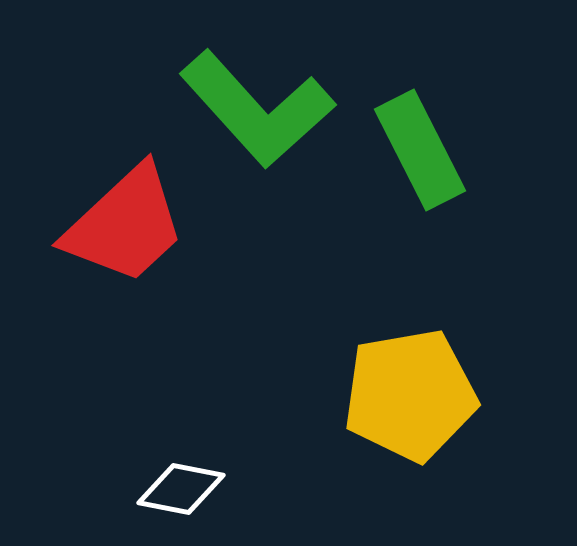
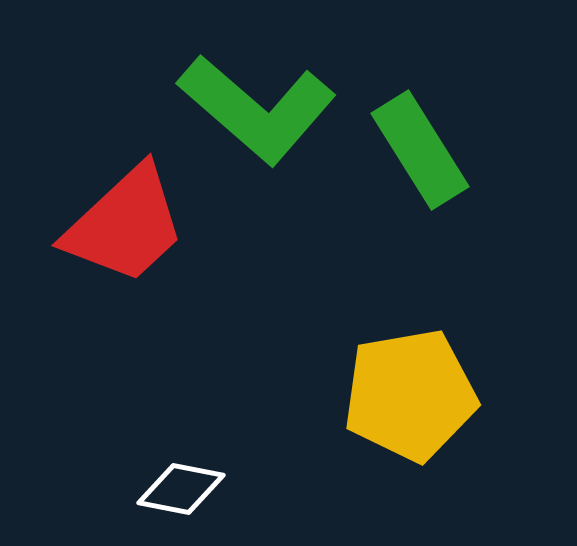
green L-shape: rotated 7 degrees counterclockwise
green rectangle: rotated 5 degrees counterclockwise
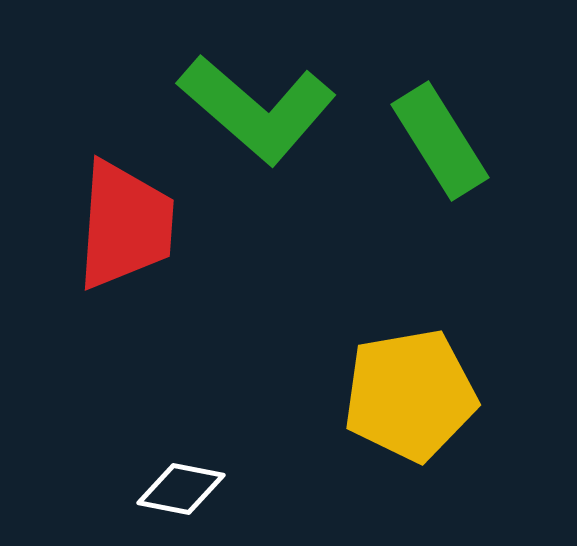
green rectangle: moved 20 px right, 9 px up
red trapezoid: rotated 43 degrees counterclockwise
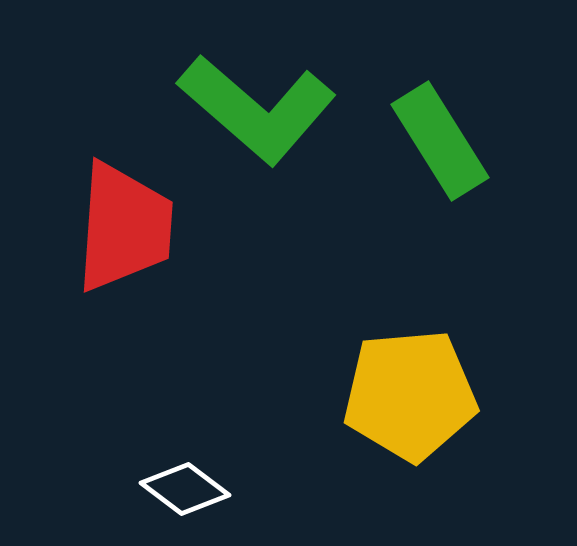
red trapezoid: moved 1 px left, 2 px down
yellow pentagon: rotated 5 degrees clockwise
white diamond: moved 4 px right; rotated 26 degrees clockwise
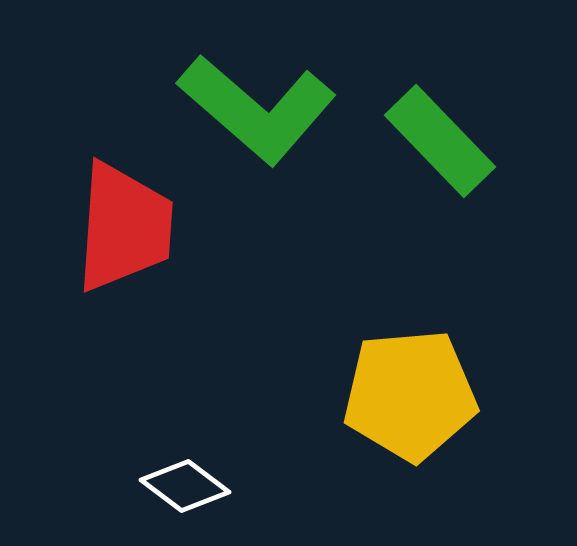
green rectangle: rotated 12 degrees counterclockwise
white diamond: moved 3 px up
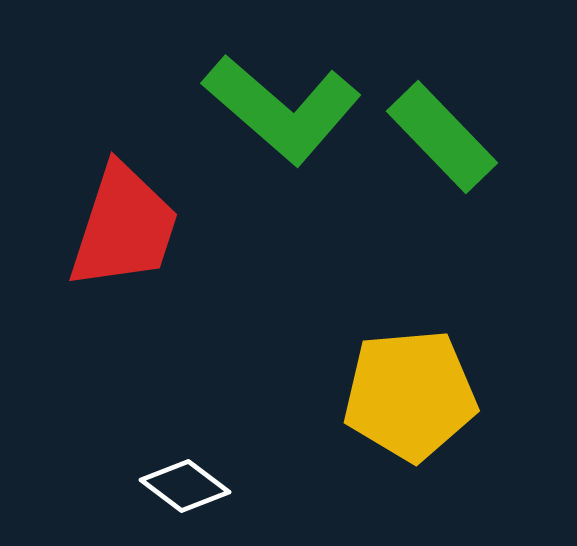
green L-shape: moved 25 px right
green rectangle: moved 2 px right, 4 px up
red trapezoid: rotated 14 degrees clockwise
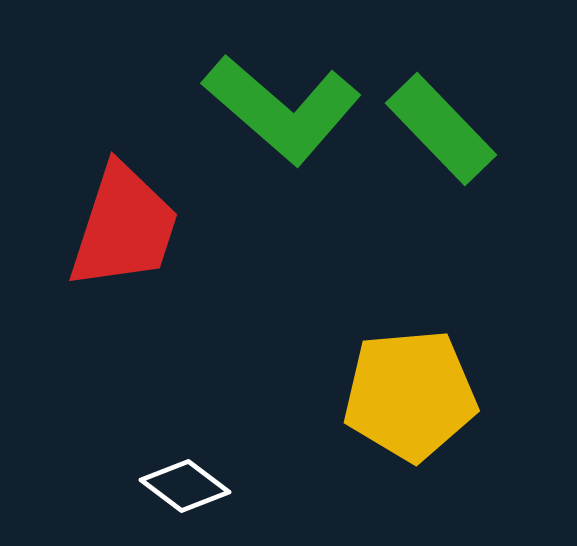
green rectangle: moved 1 px left, 8 px up
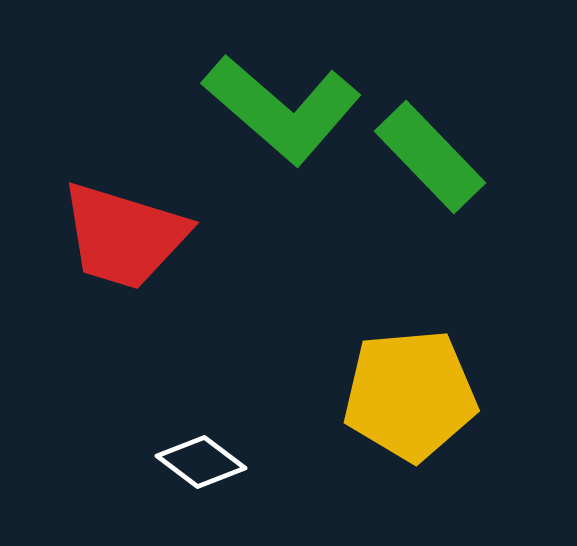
green rectangle: moved 11 px left, 28 px down
red trapezoid: moved 9 px down; rotated 89 degrees clockwise
white diamond: moved 16 px right, 24 px up
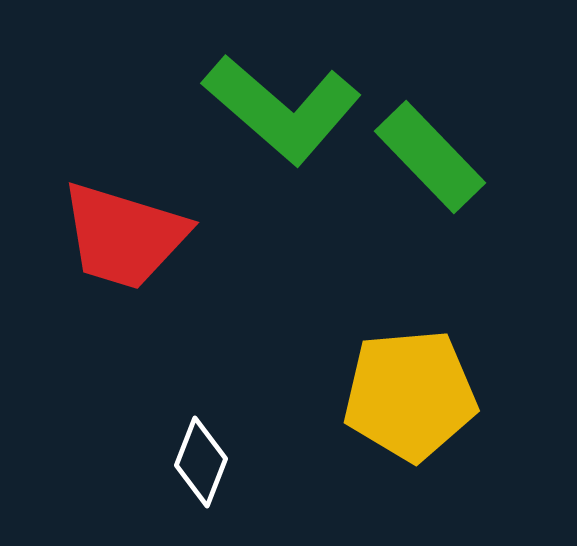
white diamond: rotated 74 degrees clockwise
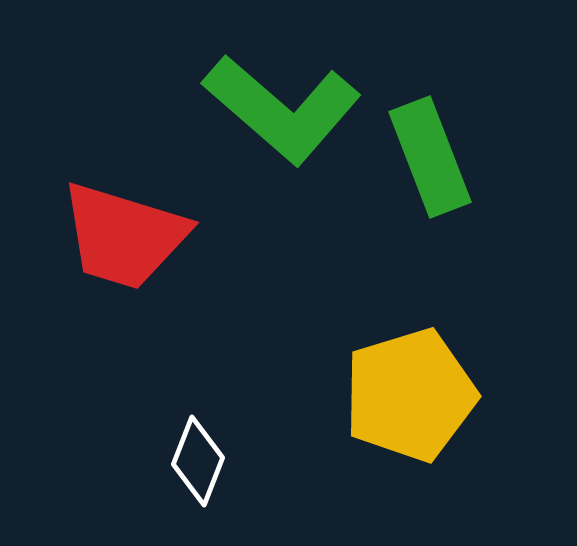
green rectangle: rotated 23 degrees clockwise
yellow pentagon: rotated 12 degrees counterclockwise
white diamond: moved 3 px left, 1 px up
